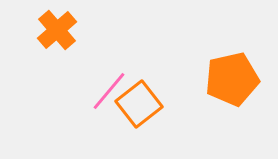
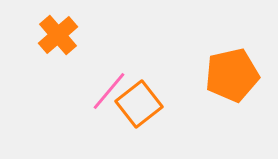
orange cross: moved 1 px right, 5 px down
orange pentagon: moved 4 px up
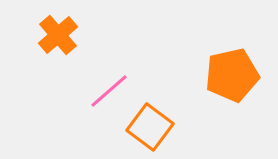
pink line: rotated 9 degrees clockwise
orange square: moved 11 px right, 23 px down; rotated 15 degrees counterclockwise
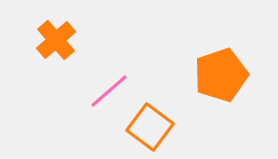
orange cross: moved 2 px left, 5 px down
orange pentagon: moved 11 px left; rotated 6 degrees counterclockwise
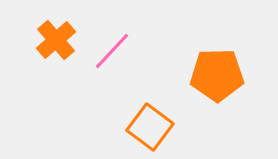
orange pentagon: moved 4 px left; rotated 18 degrees clockwise
pink line: moved 3 px right, 40 px up; rotated 6 degrees counterclockwise
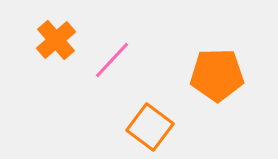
pink line: moved 9 px down
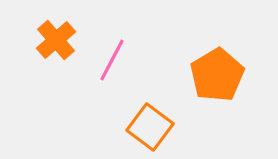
pink line: rotated 15 degrees counterclockwise
orange pentagon: rotated 30 degrees counterclockwise
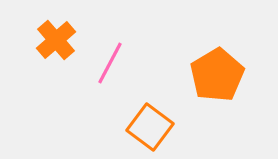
pink line: moved 2 px left, 3 px down
